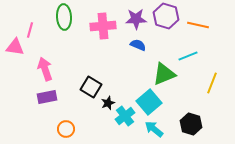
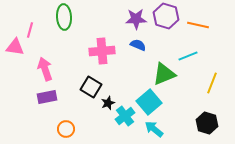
pink cross: moved 1 px left, 25 px down
black hexagon: moved 16 px right, 1 px up
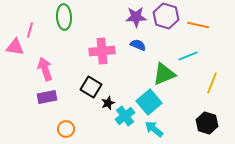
purple star: moved 2 px up
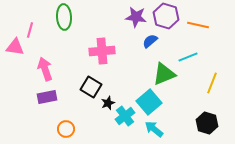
purple star: rotated 10 degrees clockwise
blue semicircle: moved 12 px right, 4 px up; rotated 63 degrees counterclockwise
cyan line: moved 1 px down
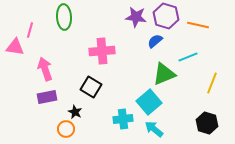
blue semicircle: moved 5 px right
black star: moved 33 px left, 9 px down; rotated 24 degrees counterclockwise
cyan cross: moved 2 px left, 3 px down; rotated 30 degrees clockwise
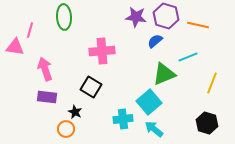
purple rectangle: rotated 18 degrees clockwise
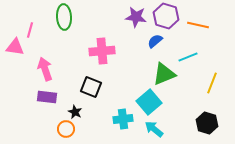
black square: rotated 10 degrees counterclockwise
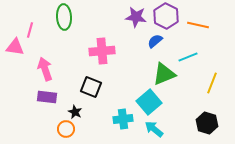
purple hexagon: rotated 10 degrees clockwise
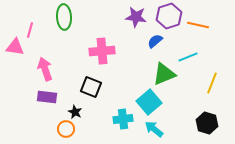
purple hexagon: moved 3 px right; rotated 15 degrees clockwise
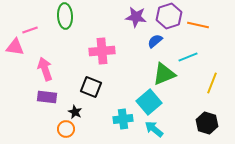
green ellipse: moved 1 px right, 1 px up
pink line: rotated 56 degrees clockwise
